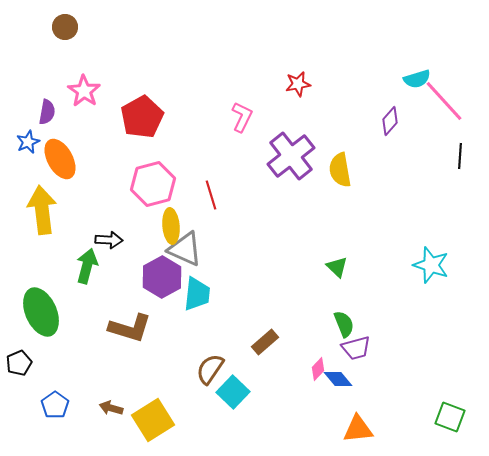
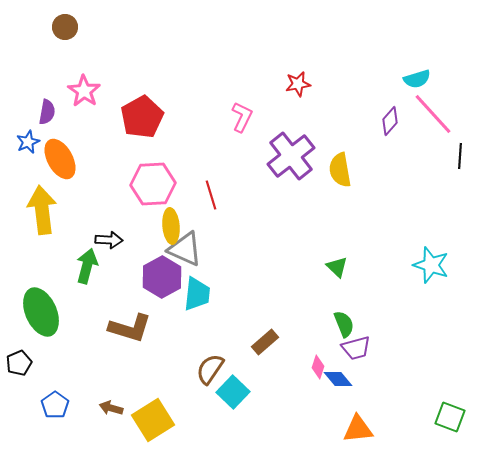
pink line: moved 11 px left, 13 px down
pink hexagon: rotated 12 degrees clockwise
pink diamond: moved 2 px up; rotated 25 degrees counterclockwise
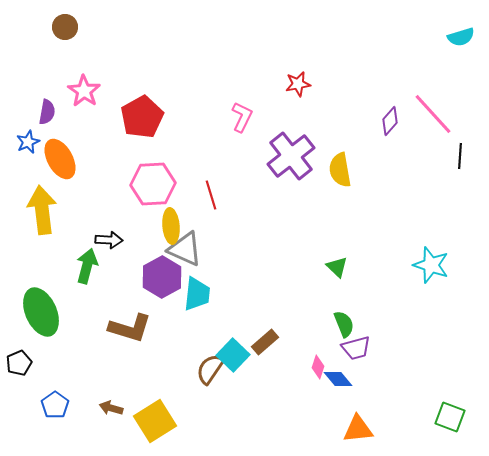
cyan semicircle: moved 44 px right, 42 px up
cyan square: moved 37 px up
yellow square: moved 2 px right, 1 px down
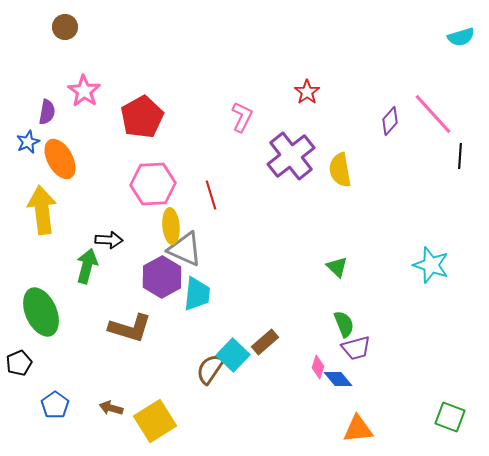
red star: moved 9 px right, 8 px down; rotated 25 degrees counterclockwise
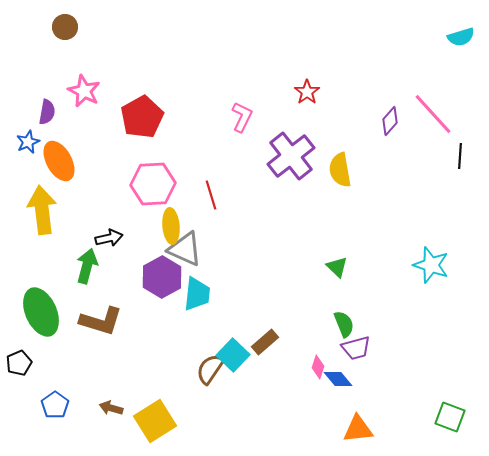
pink star: rotated 8 degrees counterclockwise
orange ellipse: moved 1 px left, 2 px down
black arrow: moved 2 px up; rotated 16 degrees counterclockwise
brown L-shape: moved 29 px left, 7 px up
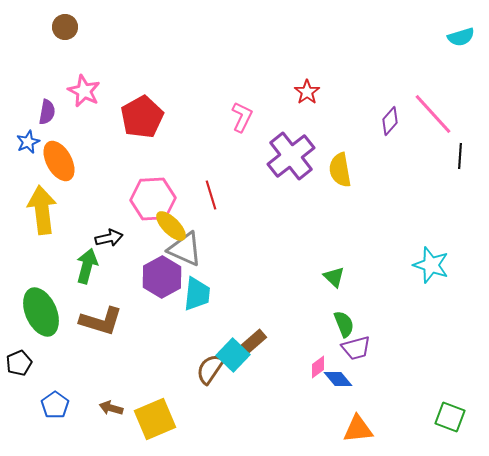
pink hexagon: moved 15 px down
yellow ellipse: rotated 40 degrees counterclockwise
green triangle: moved 3 px left, 10 px down
brown rectangle: moved 12 px left
pink diamond: rotated 35 degrees clockwise
yellow square: moved 2 px up; rotated 9 degrees clockwise
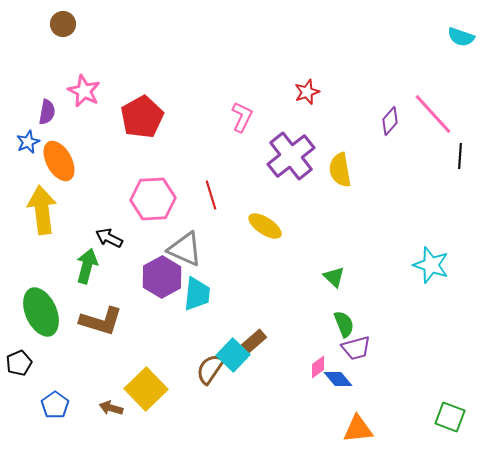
brown circle: moved 2 px left, 3 px up
cyan semicircle: rotated 36 degrees clockwise
red star: rotated 15 degrees clockwise
yellow ellipse: moved 94 px right; rotated 12 degrees counterclockwise
black arrow: rotated 140 degrees counterclockwise
yellow square: moved 9 px left, 30 px up; rotated 21 degrees counterclockwise
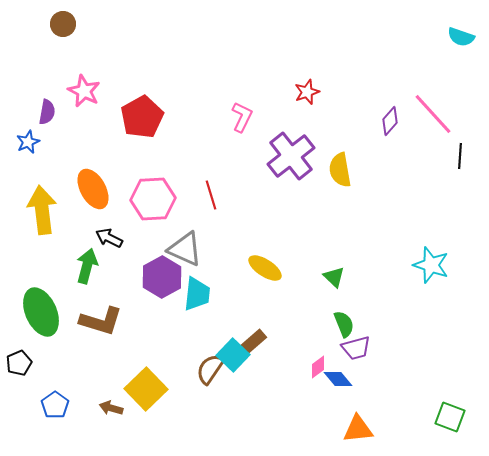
orange ellipse: moved 34 px right, 28 px down
yellow ellipse: moved 42 px down
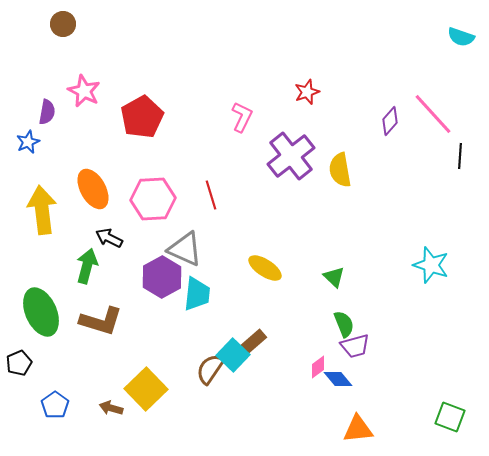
purple trapezoid: moved 1 px left, 2 px up
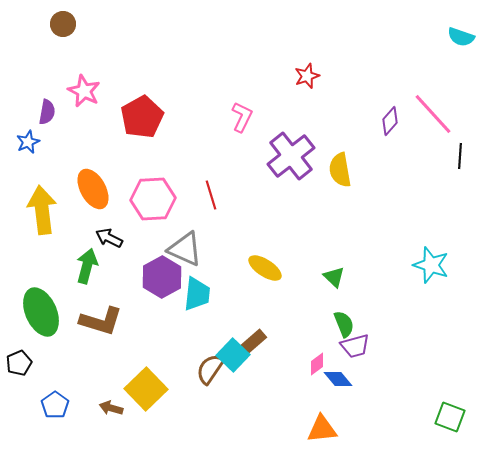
red star: moved 16 px up
pink diamond: moved 1 px left, 3 px up
orange triangle: moved 36 px left
